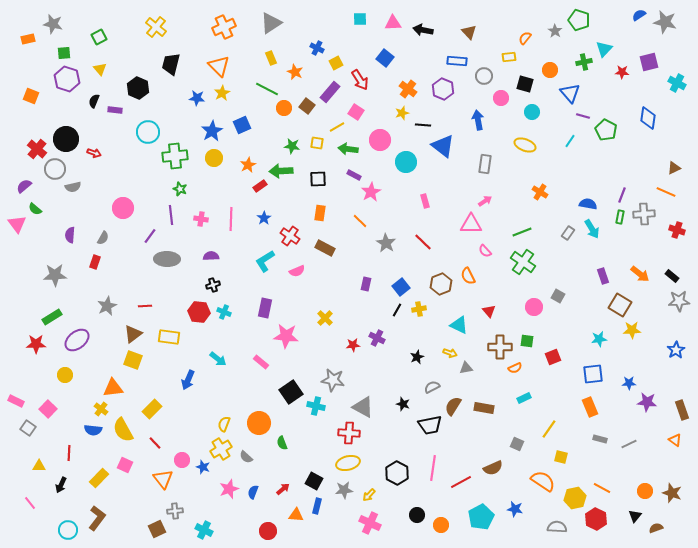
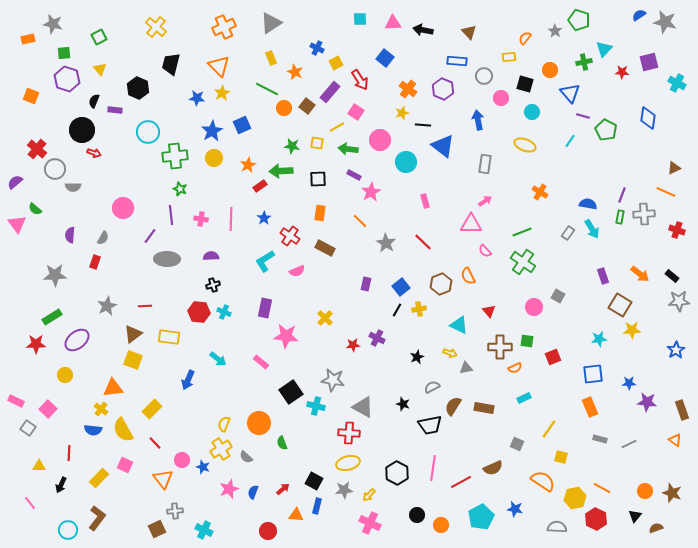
black circle at (66, 139): moved 16 px right, 9 px up
purple semicircle at (24, 186): moved 9 px left, 4 px up
gray semicircle at (73, 187): rotated 14 degrees clockwise
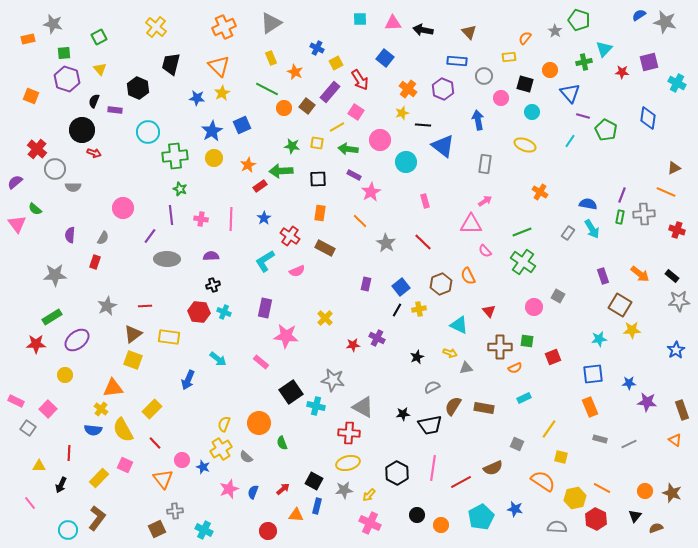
black star at (403, 404): moved 10 px down; rotated 24 degrees counterclockwise
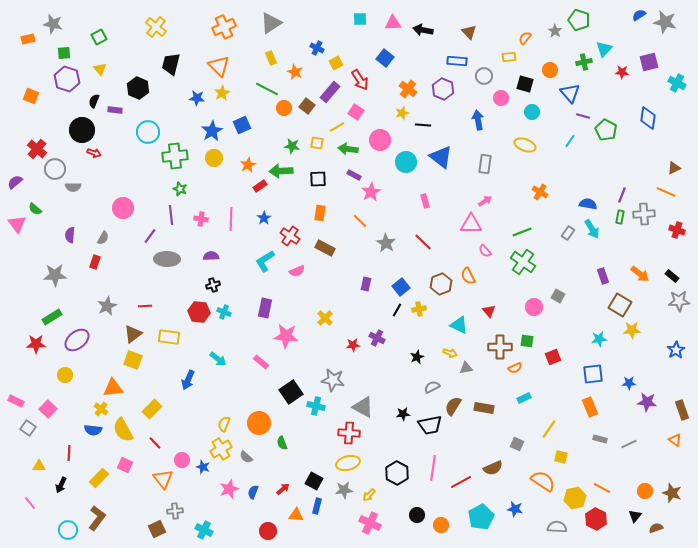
blue triangle at (443, 146): moved 2 px left, 11 px down
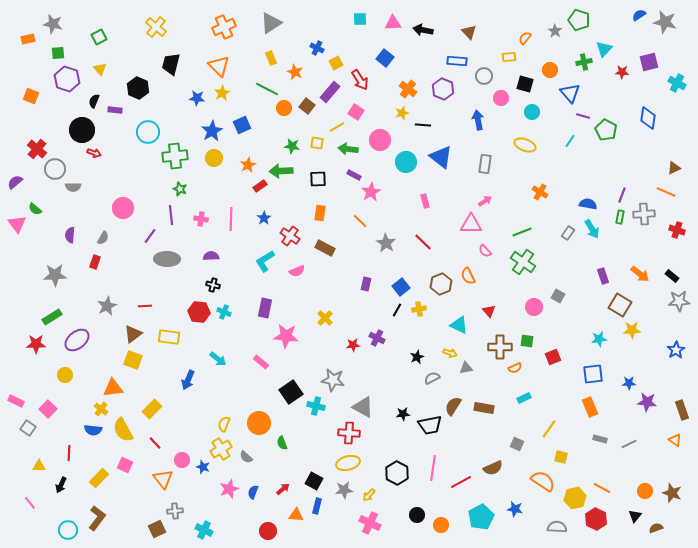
green square at (64, 53): moved 6 px left
black cross at (213, 285): rotated 32 degrees clockwise
gray semicircle at (432, 387): moved 9 px up
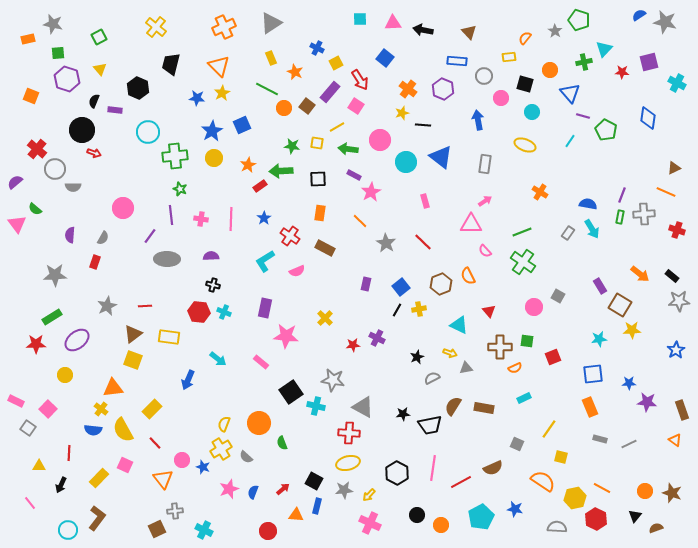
pink square at (356, 112): moved 6 px up
purple rectangle at (603, 276): moved 3 px left, 10 px down; rotated 14 degrees counterclockwise
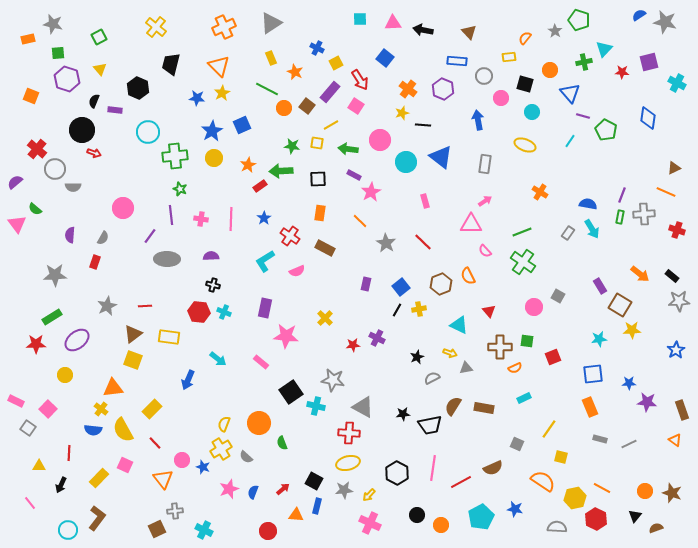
yellow line at (337, 127): moved 6 px left, 2 px up
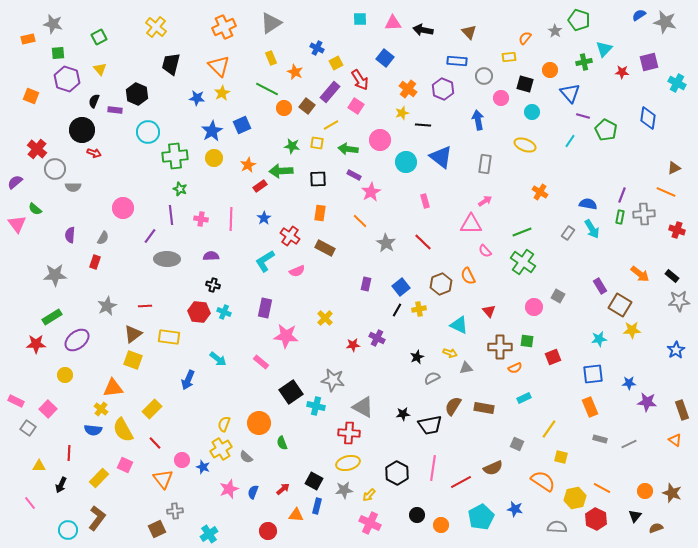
black hexagon at (138, 88): moved 1 px left, 6 px down
cyan cross at (204, 530): moved 5 px right, 4 px down; rotated 30 degrees clockwise
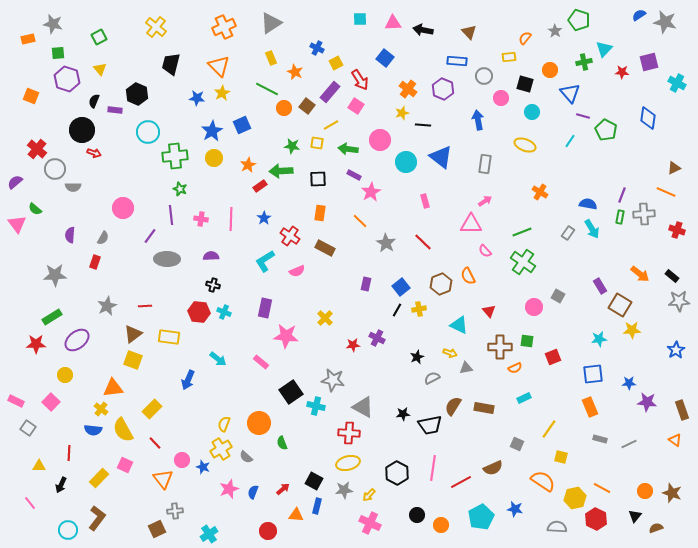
pink square at (48, 409): moved 3 px right, 7 px up
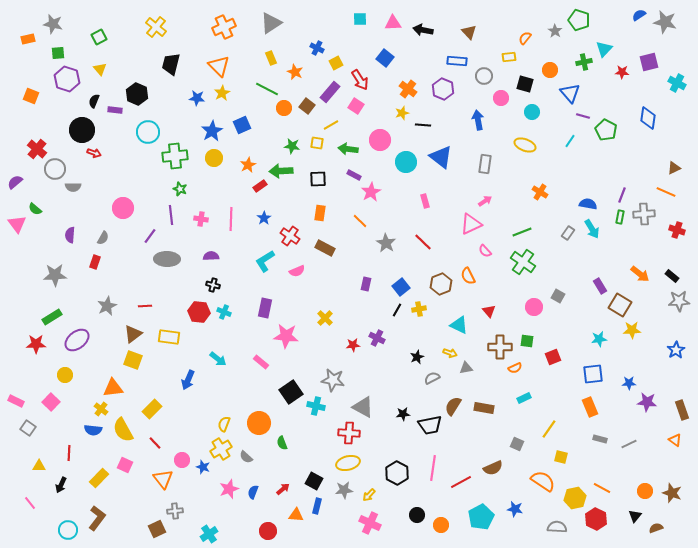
pink triangle at (471, 224): rotated 25 degrees counterclockwise
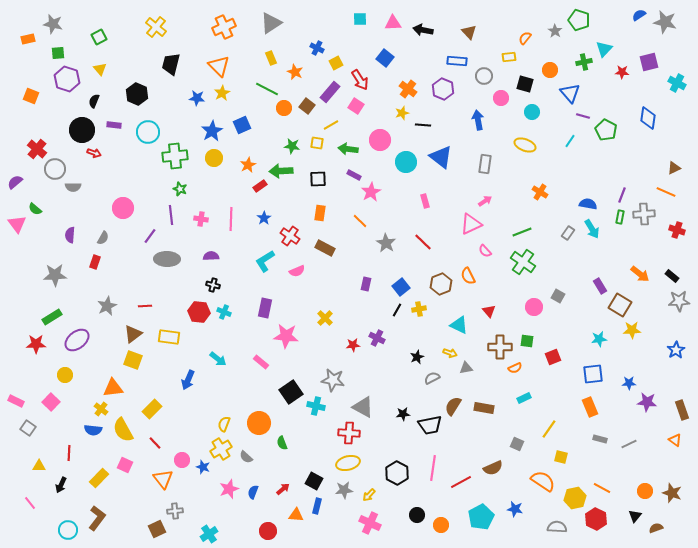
purple rectangle at (115, 110): moved 1 px left, 15 px down
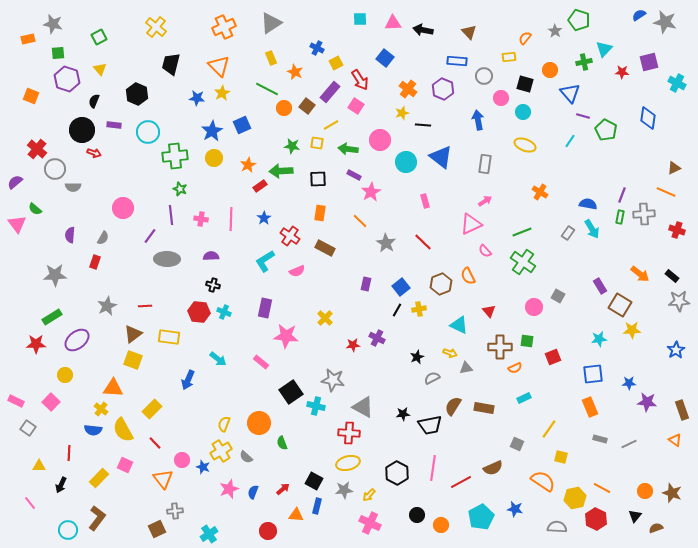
cyan circle at (532, 112): moved 9 px left
orange triangle at (113, 388): rotated 10 degrees clockwise
yellow cross at (221, 449): moved 2 px down
